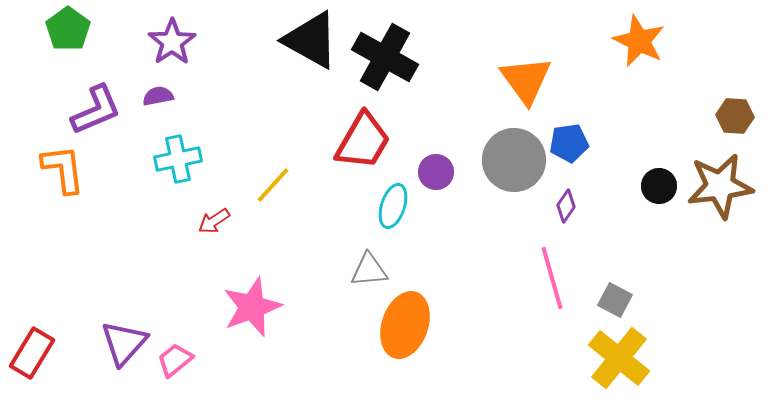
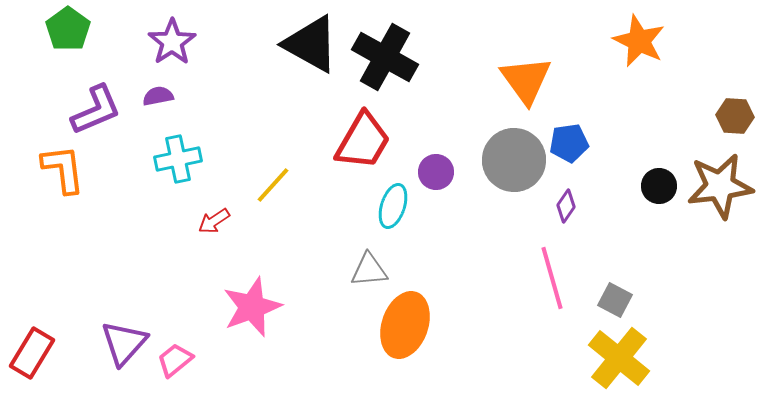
black triangle: moved 4 px down
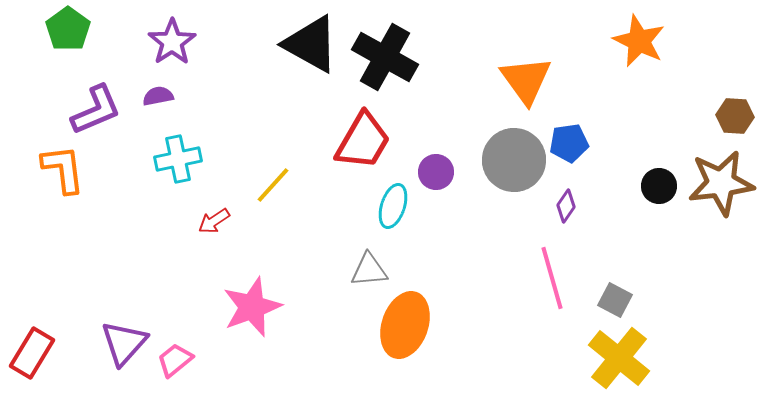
brown star: moved 1 px right, 3 px up
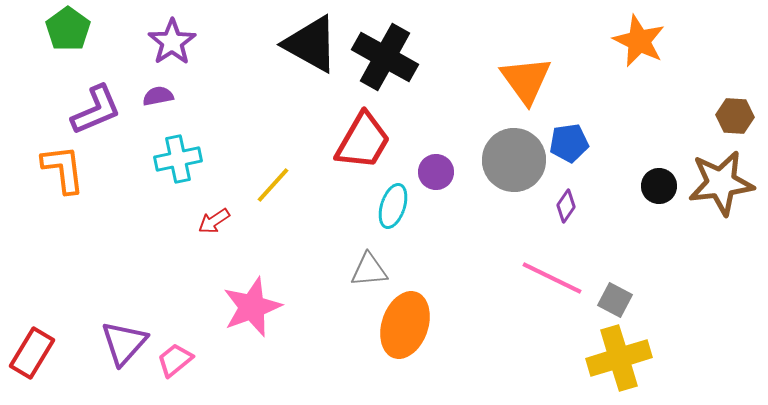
pink line: rotated 48 degrees counterclockwise
yellow cross: rotated 34 degrees clockwise
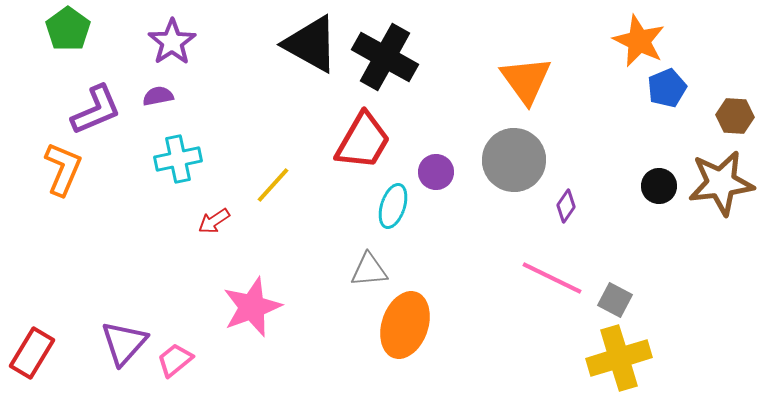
blue pentagon: moved 98 px right, 55 px up; rotated 15 degrees counterclockwise
orange L-shape: rotated 30 degrees clockwise
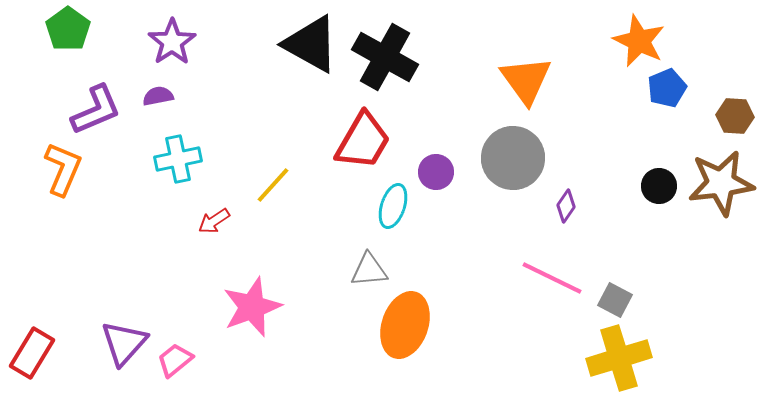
gray circle: moved 1 px left, 2 px up
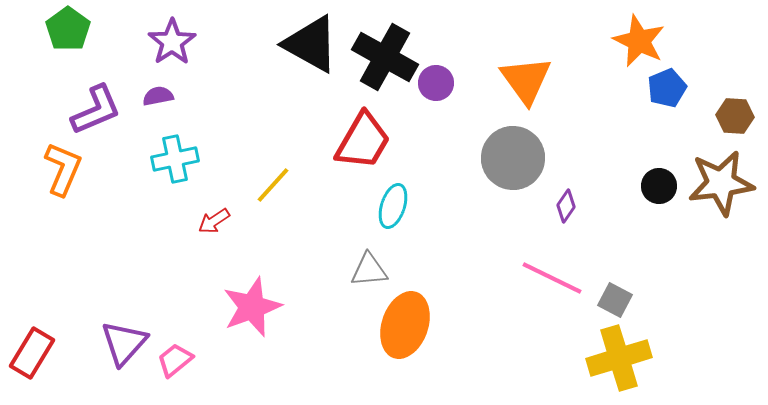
cyan cross: moved 3 px left
purple circle: moved 89 px up
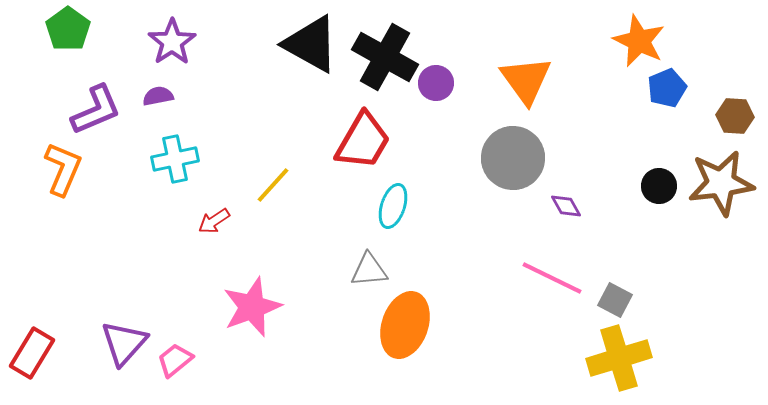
purple diamond: rotated 64 degrees counterclockwise
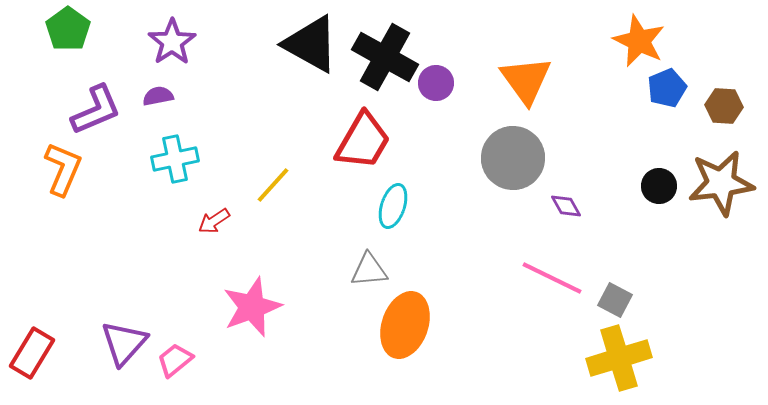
brown hexagon: moved 11 px left, 10 px up
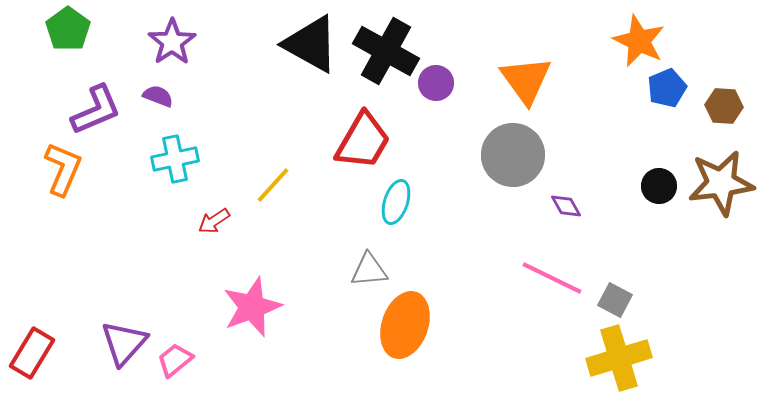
black cross: moved 1 px right, 6 px up
purple semicircle: rotated 32 degrees clockwise
gray circle: moved 3 px up
cyan ellipse: moved 3 px right, 4 px up
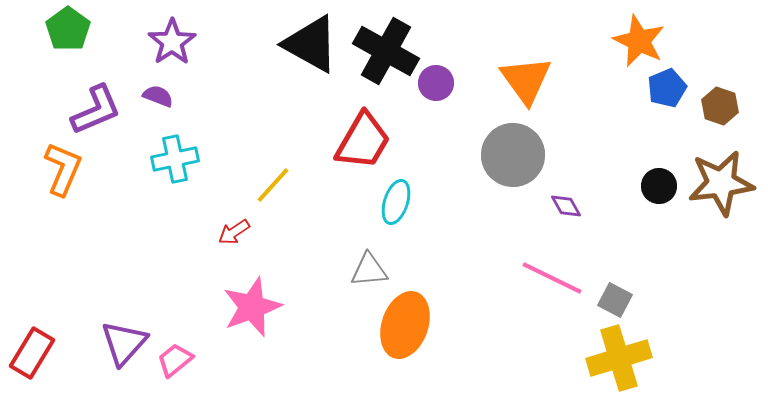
brown hexagon: moved 4 px left; rotated 15 degrees clockwise
red arrow: moved 20 px right, 11 px down
